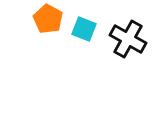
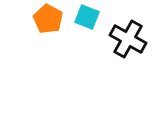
cyan square: moved 3 px right, 12 px up
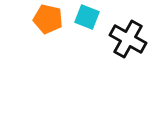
orange pentagon: rotated 16 degrees counterclockwise
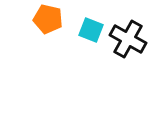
cyan square: moved 4 px right, 13 px down
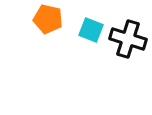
black cross: rotated 12 degrees counterclockwise
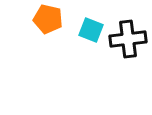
black cross: rotated 24 degrees counterclockwise
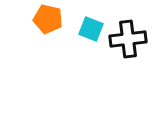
cyan square: moved 1 px up
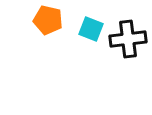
orange pentagon: moved 1 px down
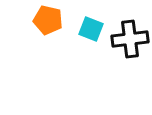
black cross: moved 2 px right
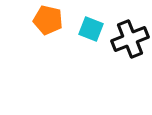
black cross: rotated 15 degrees counterclockwise
